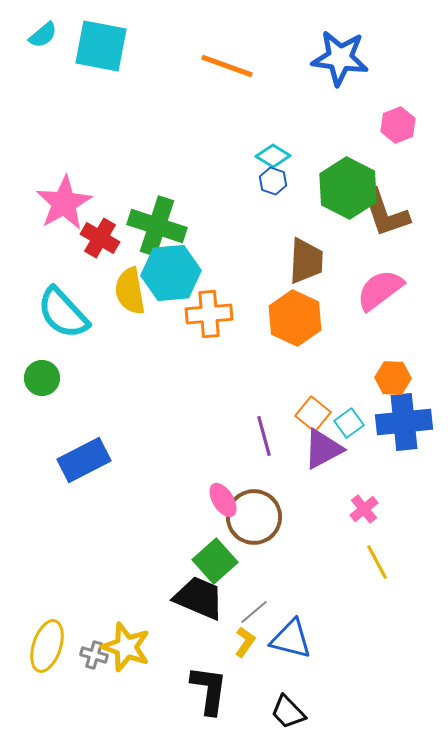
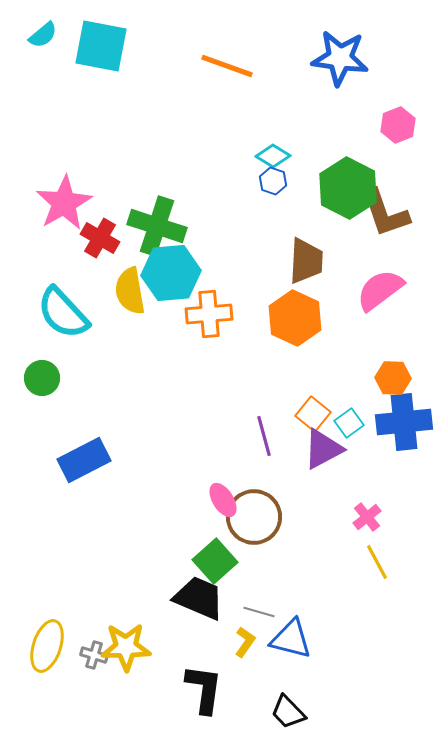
pink cross at (364, 509): moved 3 px right, 8 px down
gray line at (254, 612): moved 5 px right; rotated 56 degrees clockwise
yellow star at (126, 647): rotated 21 degrees counterclockwise
black L-shape at (209, 690): moved 5 px left, 1 px up
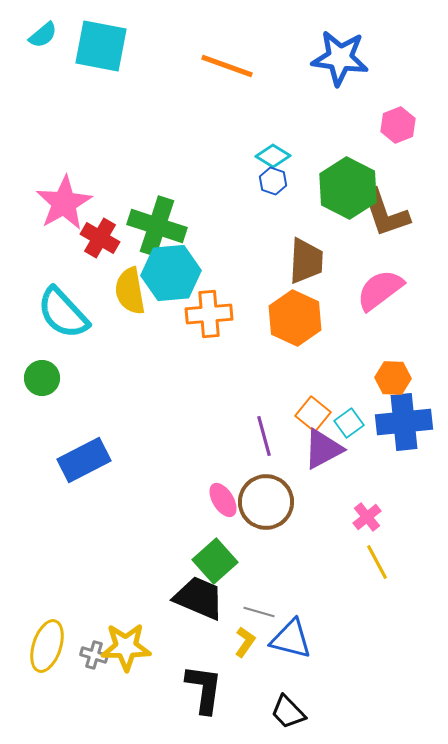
brown circle at (254, 517): moved 12 px right, 15 px up
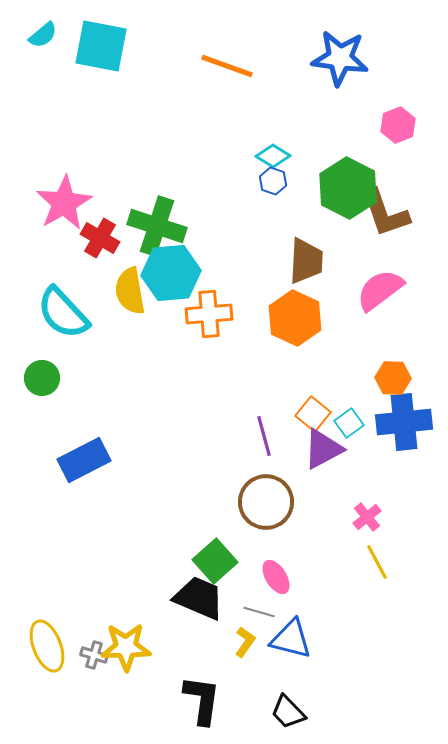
pink ellipse at (223, 500): moved 53 px right, 77 px down
yellow ellipse at (47, 646): rotated 39 degrees counterclockwise
black L-shape at (204, 689): moved 2 px left, 11 px down
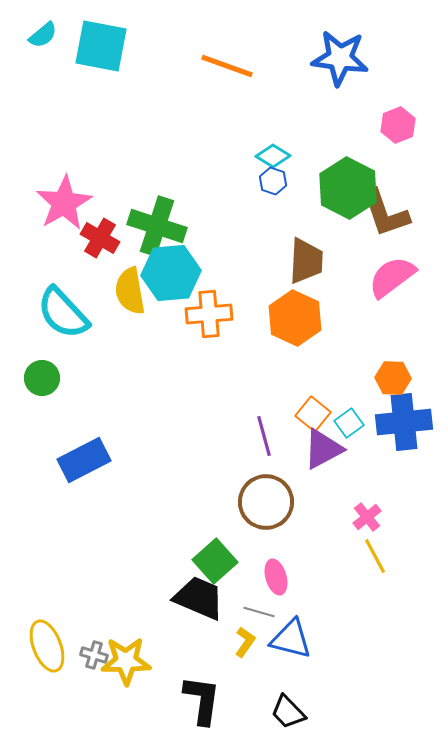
pink semicircle at (380, 290): moved 12 px right, 13 px up
yellow line at (377, 562): moved 2 px left, 6 px up
pink ellipse at (276, 577): rotated 16 degrees clockwise
yellow star at (126, 647): moved 14 px down
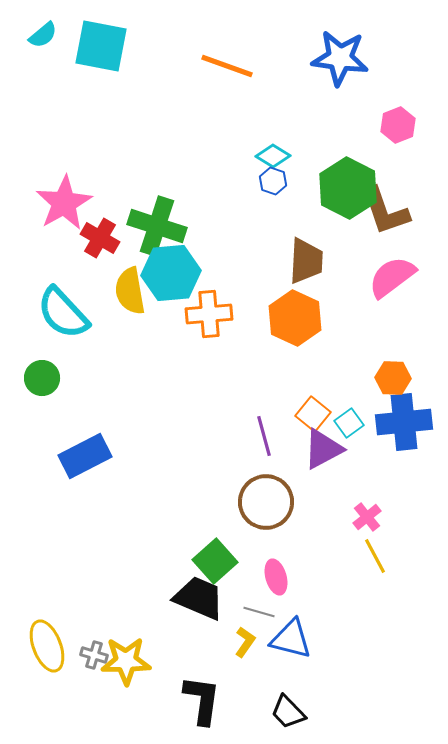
brown L-shape at (385, 213): moved 2 px up
blue rectangle at (84, 460): moved 1 px right, 4 px up
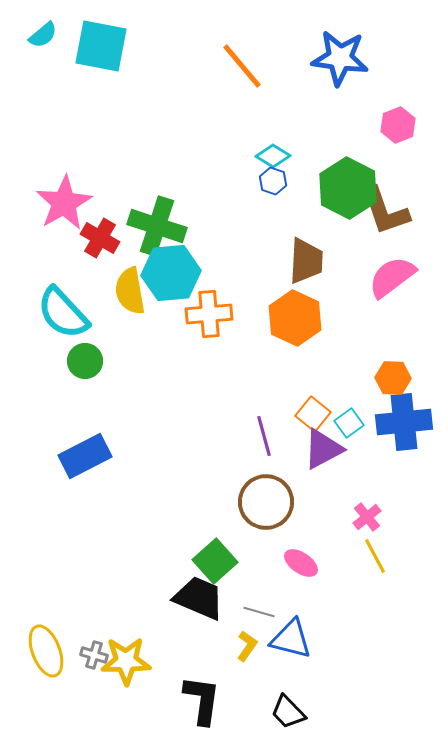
orange line at (227, 66): moved 15 px right; rotated 30 degrees clockwise
green circle at (42, 378): moved 43 px right, 17 px up
pink ellipse at (276, 577): moved 25 px right, 14 px up; rotated 40 degrees counterclockwise
yellow L-shape at (245, 642): moved 2 px right, 4 px down
yellow ellipse at (47, 646): moved 1 px left, 5 px down
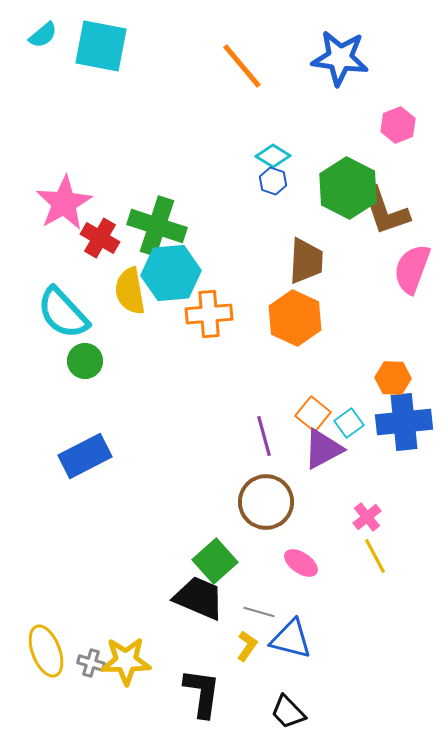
pink semicircle at (392, 277): moved 20 px right, 8 px up; rotated 33 degrees counterclockwise
gray cross at (94, 655): moved 3 px left, 8 px down
black L-shape at (202, 700): moved 7 px up
